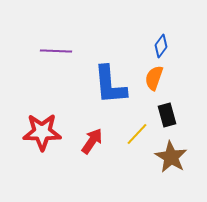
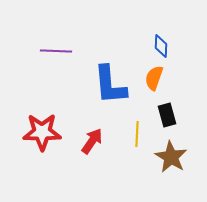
blue diamond: rotated 35 degrees counterclockwise
yellow line: rotated 40 degrees counterclockwise
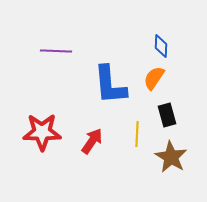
orange semicircle: rotated 15 degrees clockwise
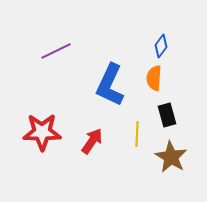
blue diamond: rotated 35 degrees clockwise
purple line: rotated 28 degrees counterclockwise
orange semicircle: rotated 30 degrees counterclockwise
blue L-shape: rotated 30 degrees clockwise
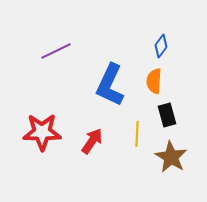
orange semicircle: moved 3 px down
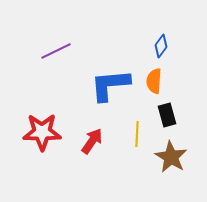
blue L-shape: rotated 60 degrees clockwise
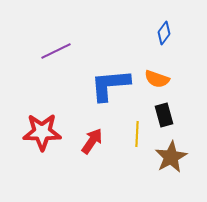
blue diamond: moved 3 px right, 13 px up
orange semicircle: moved 3 px right, 2 px up; rotated 75 degrees counterclockwise
black rectangle: moved 3 px left
brown star: rotated 12 degrees clockwise
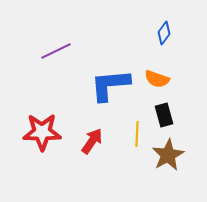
brown star: moved 3 px left, 2 px up
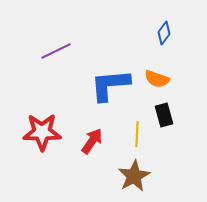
brown star: moved 34 px left, 21 px down
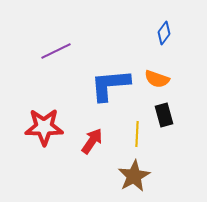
red star: moved 2 px right, 5 px up
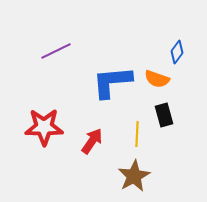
blue diamond: moved 13 px right, 19 px down
blue L-shape: moved 2 px right, 3 px up
